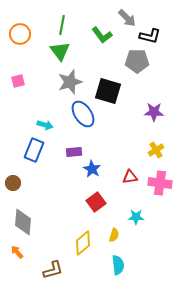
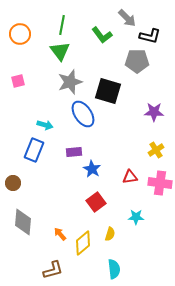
yellow semicircle: moved 4 px left, 1 px up
orange arrow: moved 43 px right, 18 px up
cyan semicircle: moved 4 px left, 4 px down
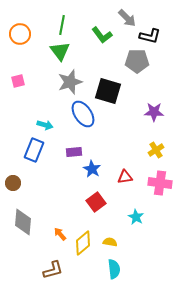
red triangle: moved 5 px left
cyan star: rotated 28 degrees clockwise
yellow semicircle: moved 8 px down; rotated 96 degrees counterclockwise
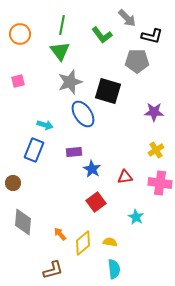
black L-shape: moved 2 px right
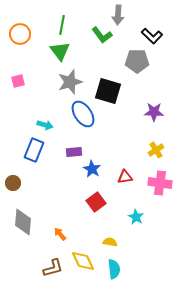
gray arrow: moved 9 px left, 3 px up; rotated 48 degrees clockwise
black L-shape: rotated 30 degrees clockwise
yellow diamond: moved 18 px down; rotated 75 degrees counterclockwise
brown L-shape: moved 2 px up
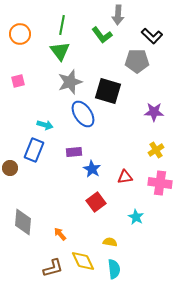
brown circle: moved 3 px left, 15 px up
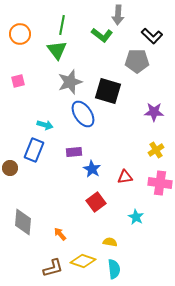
green L-shape: rotated 15 degrees counterclockwise
green triangle: moved 3 px left, 1 px up
yellow diamond: rotated 45 degrees counterclockwise
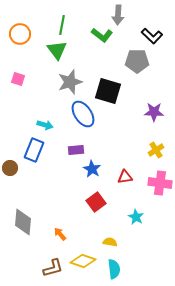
pink square: moved 2 px up; rotated 32 degrees clockwise
purple rectangle: moved 2 px right, 2 px up
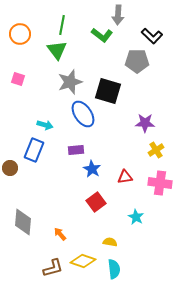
purple star: moved 9 px left, 11 px down
